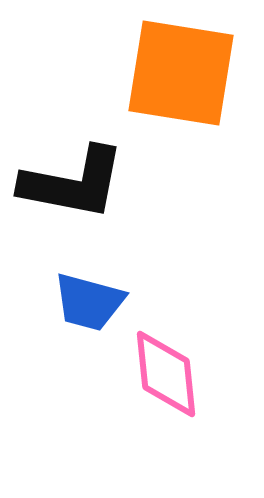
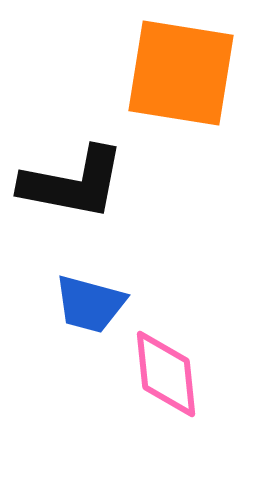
blue trapezoid: moved 1 px right, 2 px down
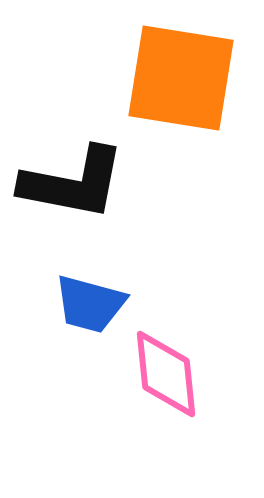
orange square: moved 5 px down
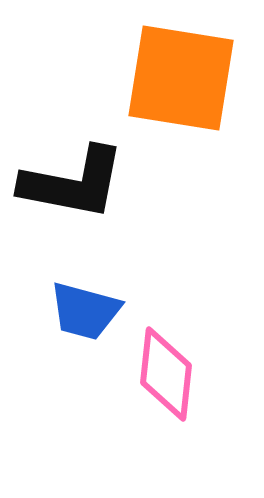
blue trapezoid: moved 5 px left, 7 px down
pink diamond: rotated 12 degrees clockwise
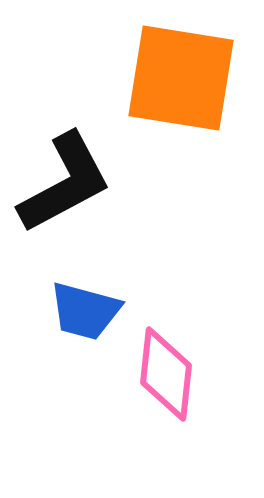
black L-shape: moved 8 px left; rotated 39 degrees counterclockwise
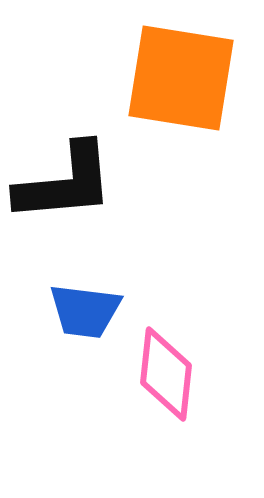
black L-shape: rotated 23 degrees clockwise
blue trapezoid: rotated 8 degrees counterclockwise
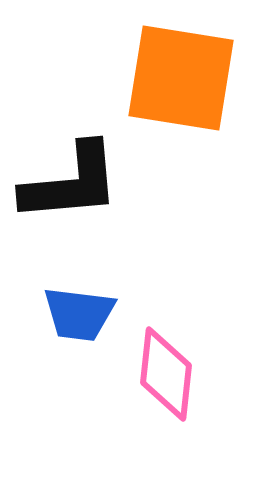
black L-shape: moved 6 px right
blue trapezoid: moved 6 px left, 3 px down
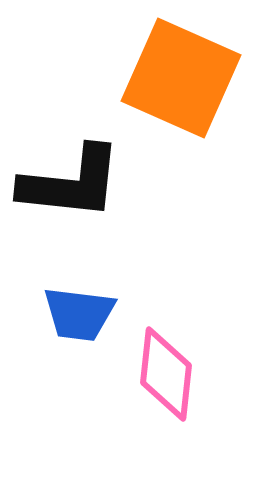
orange square: rotated 15 degrees clockwise
black L-shape: rotated 11 degrees clockwise
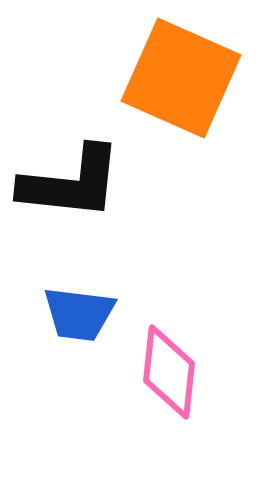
pink diamond: moved 3 px right, 2 px up
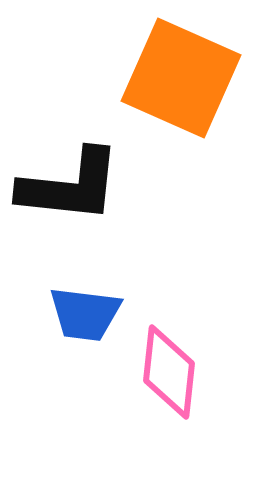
black L-shape: moved 1 px left, 3 px down
blue trapezoid: moved 6 px right
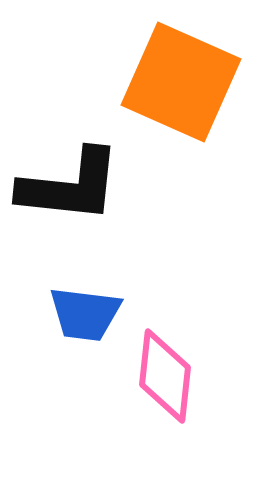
orange square: moved 4 px down
pink diamond: moved 4 px left, 4 px down
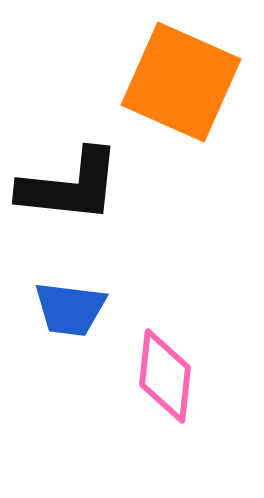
blue trapezoid: moved 15 px left, 5 px up
